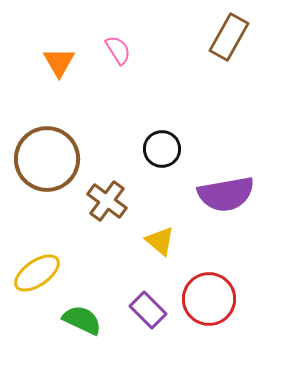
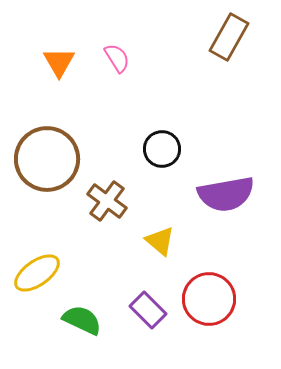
pink semicircle: moved 1 px left, 8 px down
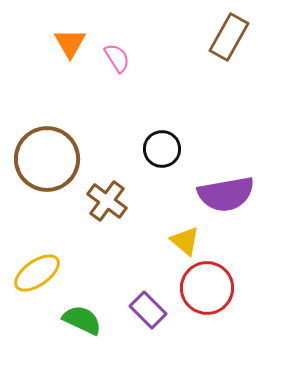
orange triangle: moved 11 px right, 19 px up
yellow triangle: moved 25 px right
red circle: moved 2 px left, 11 px up
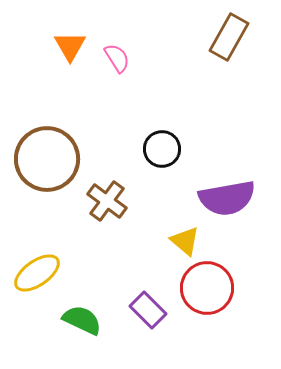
orange triangle: moved 3 px down
purple semicircle: moved 1 px right, 4 px down
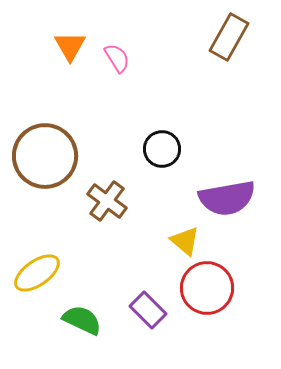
brown circle: moved 2 px left, 3 px up
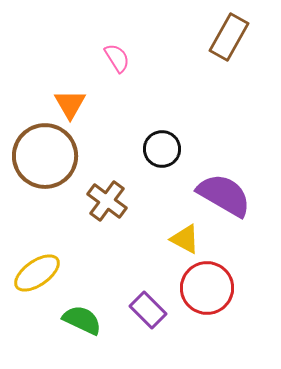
orange triangle: moved 58 px down
purple semicircle: moved 3 px left, 3 px up; rotated 140 degrees counterclockwise
yellow triangle: moved 2 px up; rotated 12 degrees counterclockwise
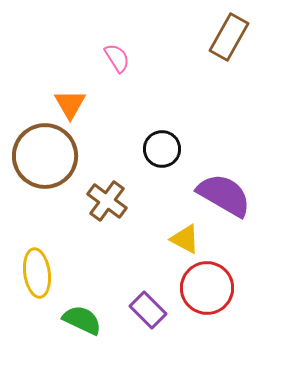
yellow ellipse: rotated 63 degrees counterclockwise
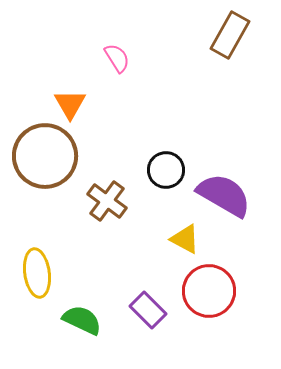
brown rectangle: moved 1 px right, 2 px up
black circle: moved 4 px right, 21 px down
red circle: moved 2 px right, 3 px down
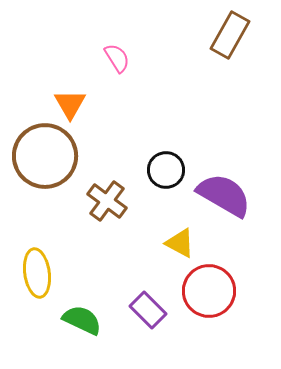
yellow triangle: moved 5 px left, 4 px down
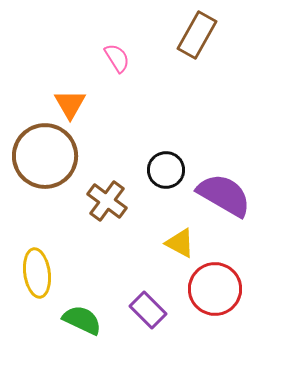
brown rectangle: moved 33 px left
red circle: moved 6 px right, 2 px up
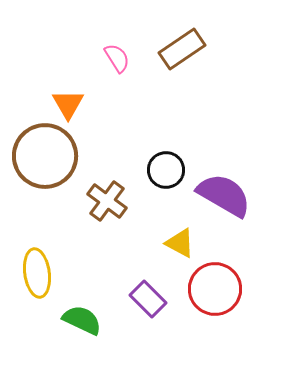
brown rectangle: moved 15 px left, 14 px down; rotated 27 degrees clockwise
orange triangle: moved 2 px left
purple rectangle: moved 11 px up
